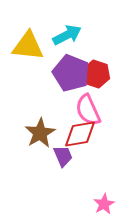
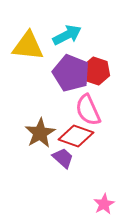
red hexagon: moved 3 px up
red diamond: moved 4 px left, 2 px down; rotated 28 degrees clockwise
purple trapezoid: moved 2 px down; rotated 25 degrees counterclockwise
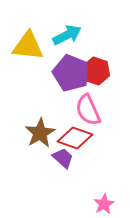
red diamond: moved 1 px left, 2 px down
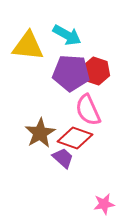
cyan arrow: rotated 56 degrees clockwise
purple pentagon: rotated 18 degrees counterclockwise
pink star: rotated 20 degrees clockwise
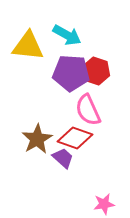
brown star: moved 3 px left, 6 px down
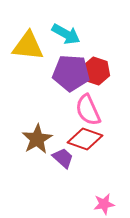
cyan arrow: moved 1 px left, 1 px up
red diamond: moved 10 px right, 1 px down
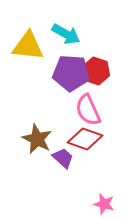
brown star: rotated 16 degrees counterclockwise
pink star: rotated 25 degrees clockwise
